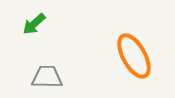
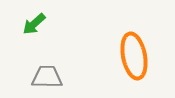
orange ellipse: rotated 18 degrees clockwise
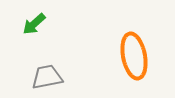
gray trapezoid: rotated 12 degrees counterclockwise
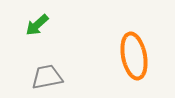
green arrow: moved 3 px right, 1 px down
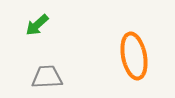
gray trapezoid: rotated 8 degrees clockwise
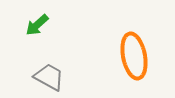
gray trapezoid: moved 2 px right; rotated 32 degrees clockwise
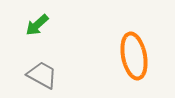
gray trapezoid: moved 7 px left, 2 px up
